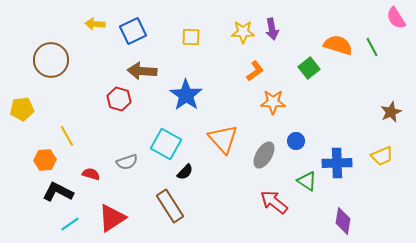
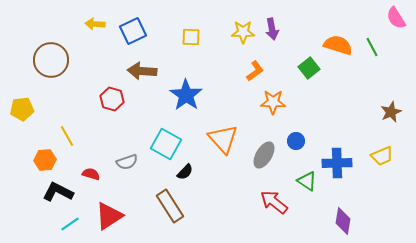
red hexagon: moved 7 px left
red triangle: moved 3 px left, 2 px up
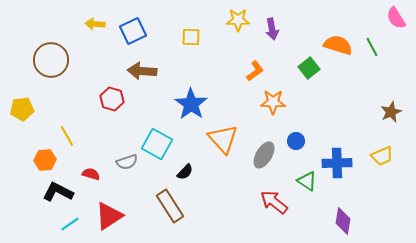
yellow star: moved 5 px left, 12 px up
blue star: moved 5 px right, 9 px down
cyan square: moved 9 px left
